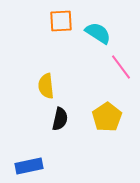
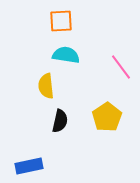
cyan semicircle: moved 32 px left, 22 px down; rotated 24 degrees counterclockwise
black semicircle: moved 2 px down
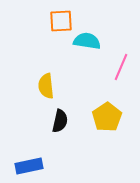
cyan semicircle: moved 21 px right, 14 px up
pink line: rotated 60 degrees clockwise
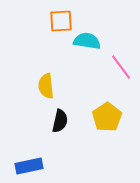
pink line: rotated 60 degrees counterclockwise
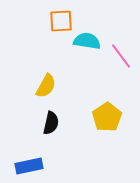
pink line: moved 11 px up
yellow semicircle: rotated 145 degrees counterclockwise
black semicircle: moved 9 px left, 2 px down
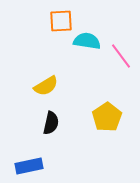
yellow semicircle: rotated 30 degrees clockwise
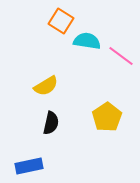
orange square: rotated 35 degrees clockwise
pink line: rotated 16 degrees counterclockwise
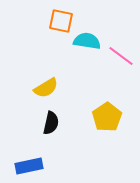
orange square: rotated 20 degrees counterclockwise
yellow semicircle: moved 2 px down
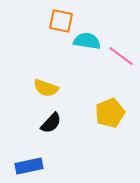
yellow semicircle: rotated 50 degrees clockwise
yellow pentagon: moved 3 px right, 4 px up; rotated 12 degrees clockwise
black semicircle: rotated 30 degrees clockwise
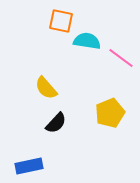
pink line: moved 2 px down
yellow semicircle: rotated 30 degrees clockwise
black semicircle: moved 5 px right
